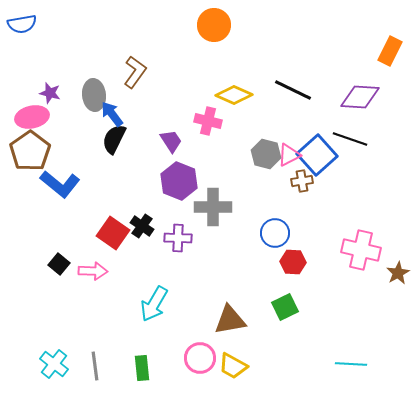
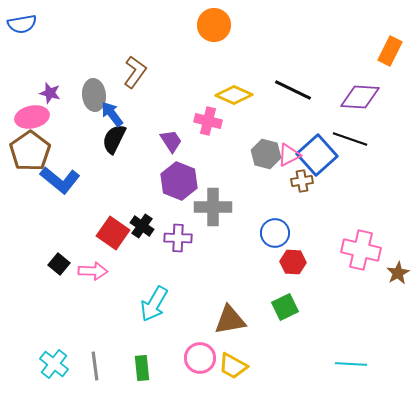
blue L-shape at (60, 184): moved 4 px up
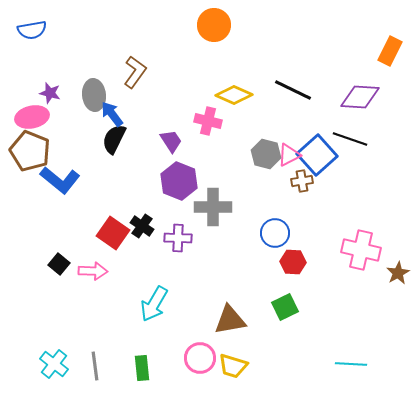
blue semicircle at (22, 24): moved 10 px right, 6 px down
brown pentagon at (30, 151): rotated 15 degrees counterclockwise
yellow trapezoid at (233, 366): rotated 12 degrees counterclockwise
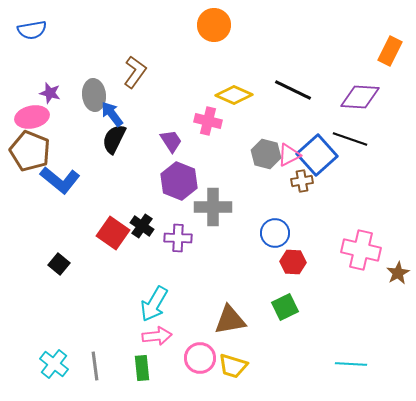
pink arrow at (93, 271): moved 64 px right, 65 px down; rotated 8 degrees counterclockwise
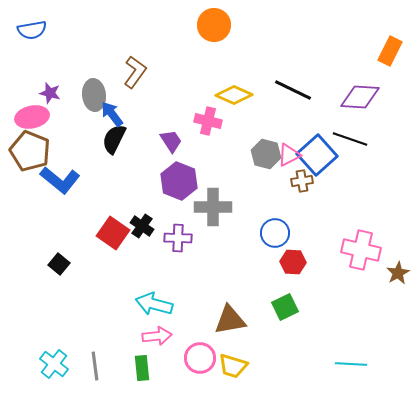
cyan arrow at (154, 304): rotated 75 degrees clockwise
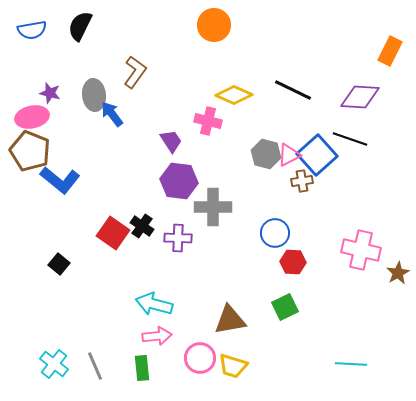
black semicircle at (114, 139): moved 34 px left, 113 px up
purple hexagon at (179, 181): rotated 15 degrees counterclockwise
gray line at (95, 366): rotated 16 degrees counterclockwise
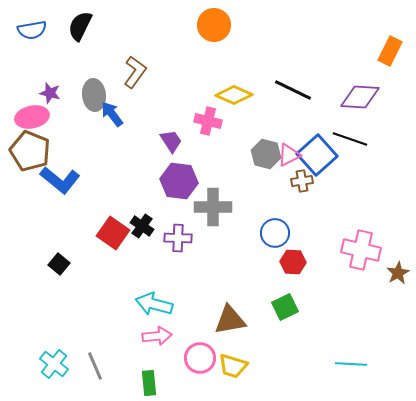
green rectangle at (142, 368): moved 7 px right, 15 px down
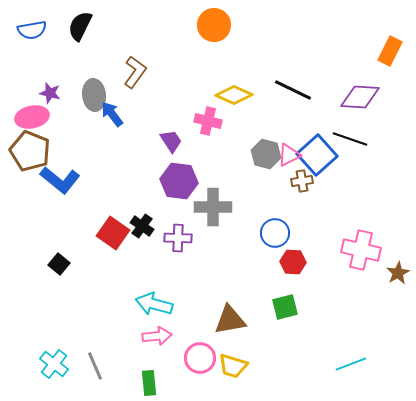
green square at (285, 307): rotated 12 degrees clockwise
cyan line at (351, 364): rotated 24 degrees counterclockwise
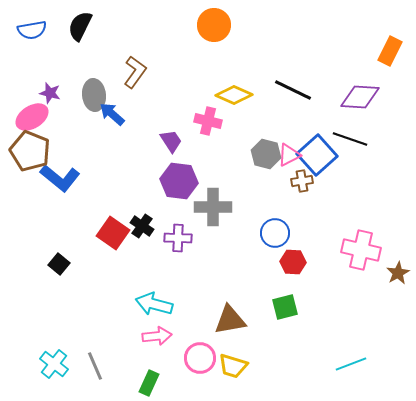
blue arrow at (112, 114): rotated 12 degrees counterclockwise
pink ellipse at (32, 117): rotated 20 degrees counterclockwise
blue L-shape at (60, 180): moved 2 px up
green rectangle at (149, 383): rotated 30 degrees clockwise
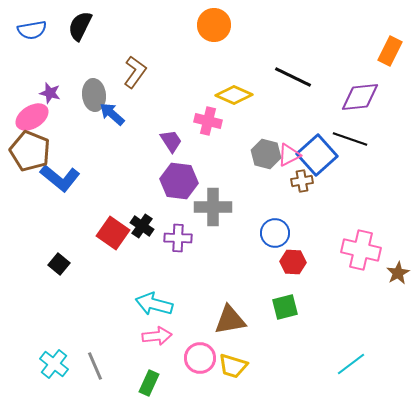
black line at (293, 90): moved 13 px up
purple diamond at (360, 97): rotated 9 degrees counterclockwise
cyan line at (351, 364): rotated 16 degrees counterclockwise
